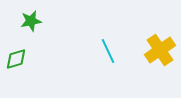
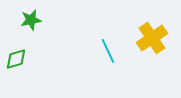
green star: moved 1 px up
yellow cross: moved 8 px left, 12 px up
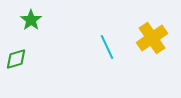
green star: rotated 25 degrees counterclockwise
cyan line: moved 1 px left, 4 px up
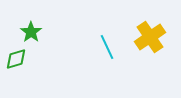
green star: moved 12 px down
yellow cross: moved 2 px left, 1 px up
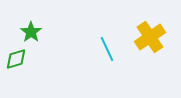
cyan line: moved 2 px down
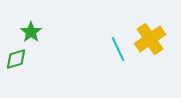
yellow cross: moved 2 px down
cyan line: moved 11 px right
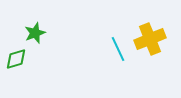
green star: moved 4 px right, 1 px down; rotated 15 degrees clockwise
yellow cross: rotated 12 degrees clockwise
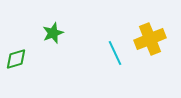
green star: moved 18 px right
cyan line: moved 3 px left, 4 px down
